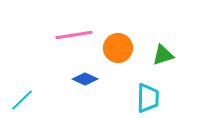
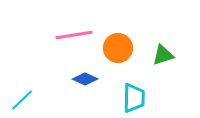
cyan trapezoid: moved 14 px left
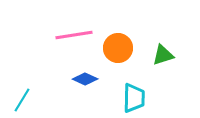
cyan line: rotated 15 degrees counterclockwise
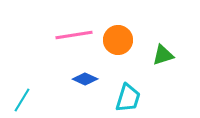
orange circle: moved 8 px up
cyan trapezoid: moved 6 px left; rotated 16 degrees clockwise
